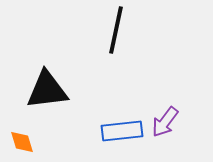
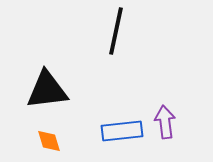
black line: moved 1 px down
purple arrow: rotated 136 degrees clockwise
orange diamond: moved 27 px right, 1 px up
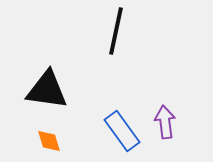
black triangle: rotated 15 degrees clockwise
blue rectangle: rotated 60 degrees clockwise
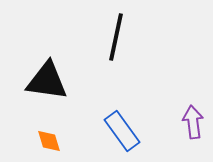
black line: moved 6 px down
black triangle: moved 9 px up
purple arrow: moved 28 px right
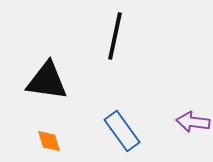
black line: moved 1 px left, 1 px up
purple arrow: rotated 76 degrees counterclockwise
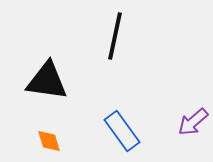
purple arrow: rotated 48 degrees counterclockwise
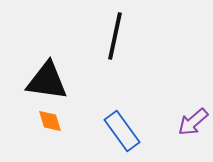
orange diamond: moved 1 px right, 20 px up
